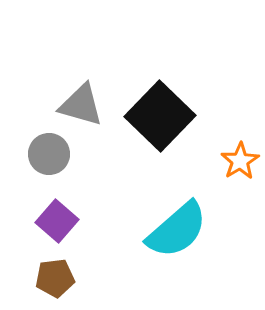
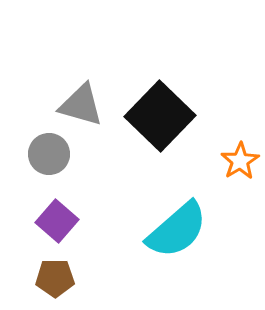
brown pentagon: rotated 6 degrees clockwise
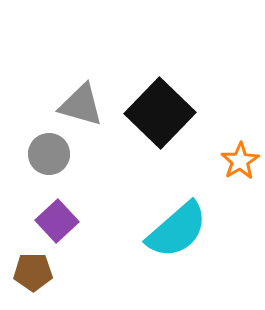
black square: moved 3 px up
purple square: rotated 6 degrees clockwise
brown pentagon: moved 22 px left, 6 px up
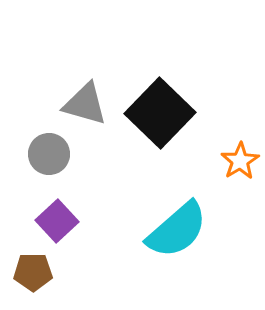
gray triangle: moved 4 px right, 1 px up
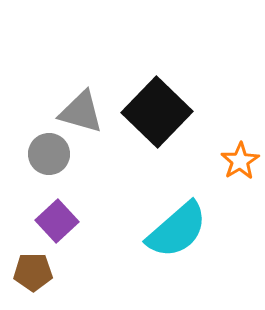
gray triangle: moved 4 px left, 8 px down
black square: moved 3 px left, 1 px up
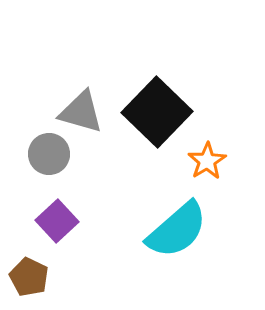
orange star: moved 33 px left
brown pentagon: moved 4 px left, 5 px down; rotated 27 degrees clockwise
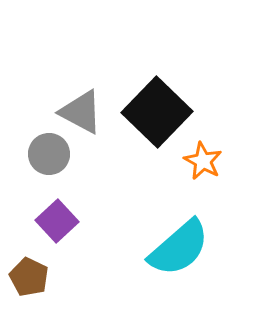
gray triangle: rotated 12 degrees clockwise
orange star: moved 4 px left; rotated 12 degrees counterclockwise
cyan semicircle: moved 2 px right, 18 px down
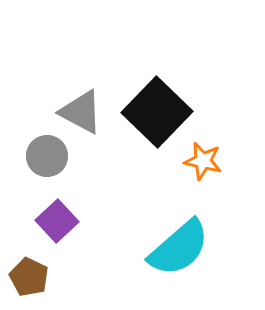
gray circle: moved 2 px left, 2 px down
orange star: rotated 15 degrees counterclockwise
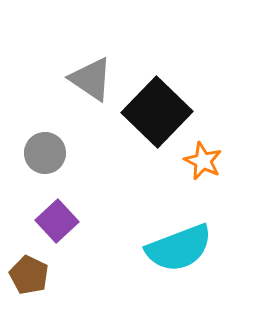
gray triangle: moved 10 px right, 33 px up; rotated 6 degrees clockwise
gray circle: moved 2 px left, 3 px up
orange star: rotated 12 degrees clockwise
cyan semicircle: rotated 20 degrees clockwise
brown pentagon: moved 2 px up
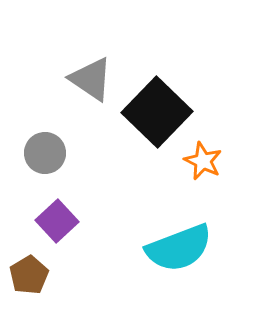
brown pentagon: rotated 15 degrees clockwise
